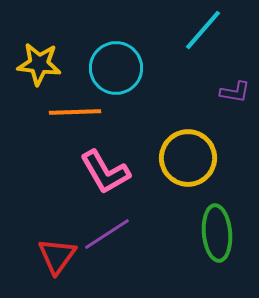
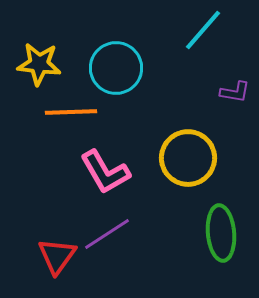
orange line: moved 4 px left
green ellipse: moved 4 px right
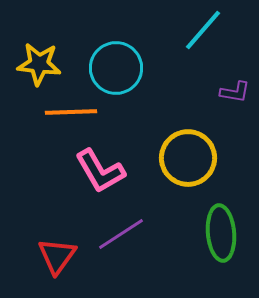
pink L-shape: moved 5 px left, 1 px up
purple line: moved 14 px right
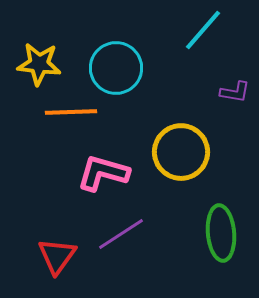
yellow circle: moved 7 px left, 6 px up
pink L-shape: moved 3 px right, 2 px down; rotated 136 degrees clockwise
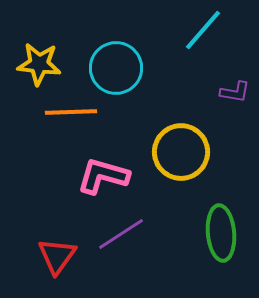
pink L-shape: moved 3 px down
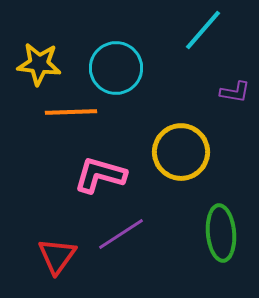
pink L-shape: moved 3 px left, 1 px up
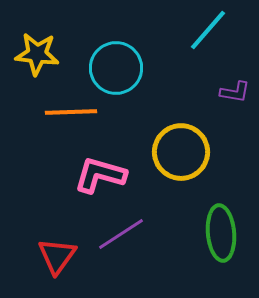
cyan line: moved 5 px right
yellow star: moved 2 px left, 10 px up
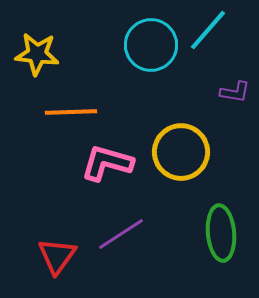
cyan circle: moved 35 px right, 23 px up
pink L-shape: moved 7 px right, 12 px up
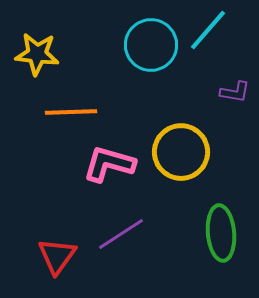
pink L-shape: moved 2 px right, 1 px down
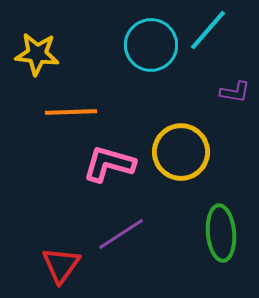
red triangle: moved 4 px right, 9 px down
